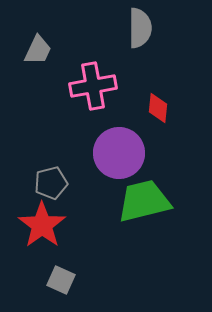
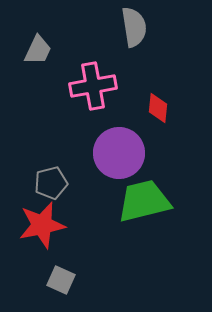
gray semicircle: moved 6 px left, 1 px up; rotated 9 degrees counterclockwise
red star: rotated 24 degrees clockwise
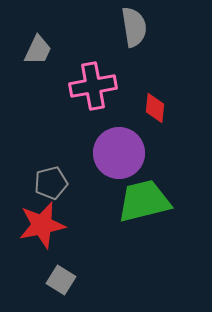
red diamond: moved 3 px left
gray square: rotated 8 degrees clockwise
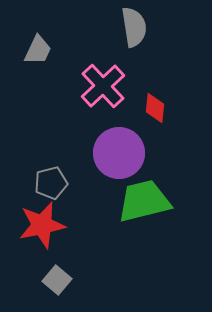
pink cross: moved 10 px right; rotated 33 degrees counterclockwise
gray square: moved 4 px left; rotated 8 degrees clockwise
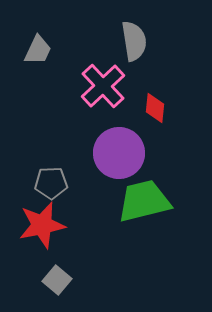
gray semicircle: moved 14 px down
gray pentagon: rotated 12 degrees clockwise
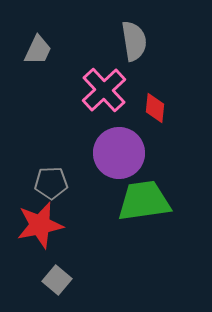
pink cross: moved 1 px right, 4 px down
green trapezoid: rotated 6 degrees clockwise
red star: moved 2 px left
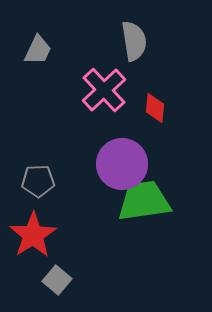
purple circle: moved 3 px right, 11 px down
gray pentagon: moved 13 px left, 2 px up
red star: moved 7 px left, 10 px down; rotated 21 degrees counterclockwise
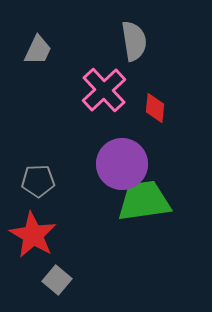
red star: rotated 9 degrees counterclockwise
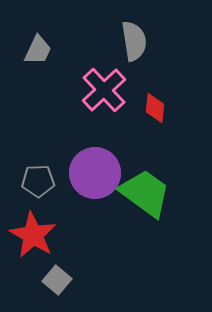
purple circle: moved 27 px left, 9 px down
green trapezoid: moved 1 px right, 8 px up; rotated 44 degrees clockwise
